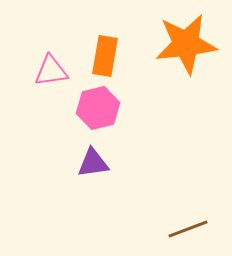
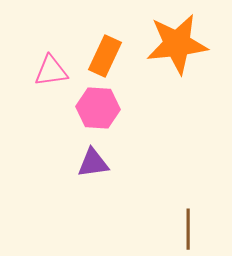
orange star: moved 9 px left
orange rectangle: rotated 15 degrees clockwise
pink hexagon: rotated 18 degrees clockwise
brown line: rotated 69 degrees counterclockwise
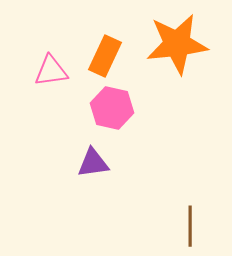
pink hexagon: moved 14 px right; rotated 9 degrees clockwise
brown line: moved 2 px right, 3 px up
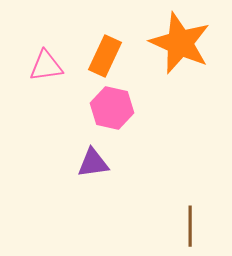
orange star: moved 3 px right, 1 px up; rotated 30 degrees clockwise
pink triangle: moved 5 px left, 5 px up
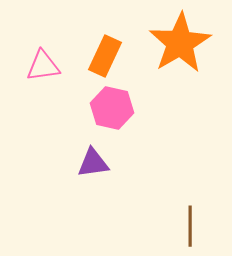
orange star: rotated 18 degrees clockwise
pink triangle: moved 3 px left
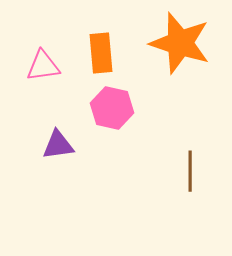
orange star: rotated 24 degrees counterclockwise
orange rectangle: moved 4 px left, 3 px up; rotated 30 degrees counterclockwise
purple triangle: moved 35 px left, 18 px up
brown line: moved 55 px up
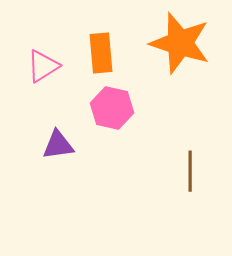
pink triangle: rotated 24 degrees counterclockwise
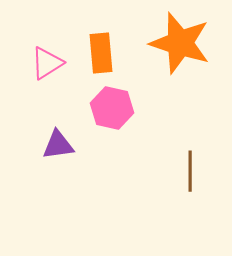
pink triangle: moved 4 px right, 3 px up
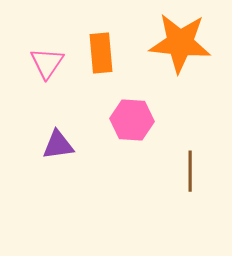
orange star: rotated 12 degrees counterclockwise
pink triangle: rotated 24 degrees counterclockwise
pink hexagon: moved 20 px right, 12 px down; rotated 9 degrees counterclockwise
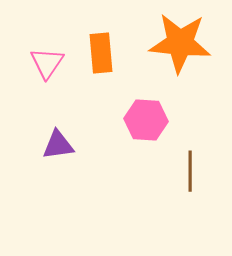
pink hexagon: moved 14 px right
